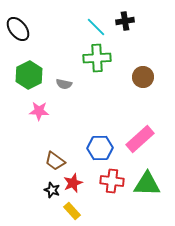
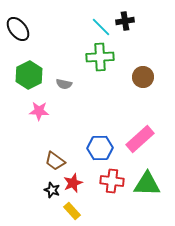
cyan line: moved 5 px right
green cross: moved 3 px right, 1 px up
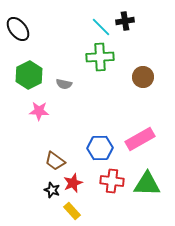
pink rectangle: rotated 12 degrees clockwise
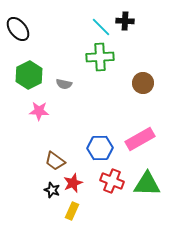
black cross: rotated 12 degrees clockwise
brown circle: moved 6 px down
red cross: rotated 15 degrees clockwise
yellow rectangle: rotated 66 degrees clockwise
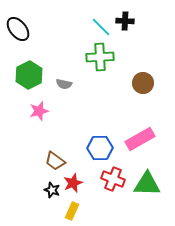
pink star: rotated 18 degrees counterclockwise
red cross: moved 1 px right, 2 px up
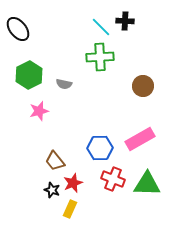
brown circle: moved 3 px down
brown trapezoid: rotated 15 degrees clockwise
yellow rectangle: moved 2 px left, 2 px up
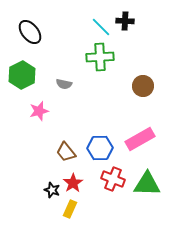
black ellipse: moved 12 px right, 3 px down
green hexagon: moved 7 px left
brown trapezoid: moved 11 px right, 9 px up
red star: rotated 12 degrees counterclockwise
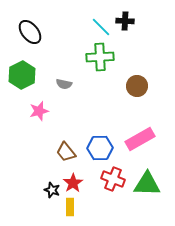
brown circle: moved 6 px left
yellow rectangle: moved 2 px up; rotated 24 degrees counterclockwise
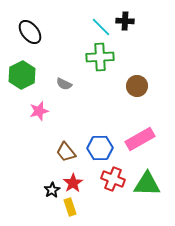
gray semicircle: rotated 14 degrees clockwise
black star: rotated 21 degrees clockwise
yellow rectangle: rotated 18 degrees counterclockwise
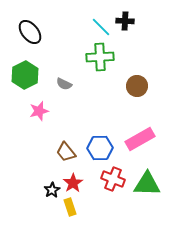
green hexagon: moved 3 px right
